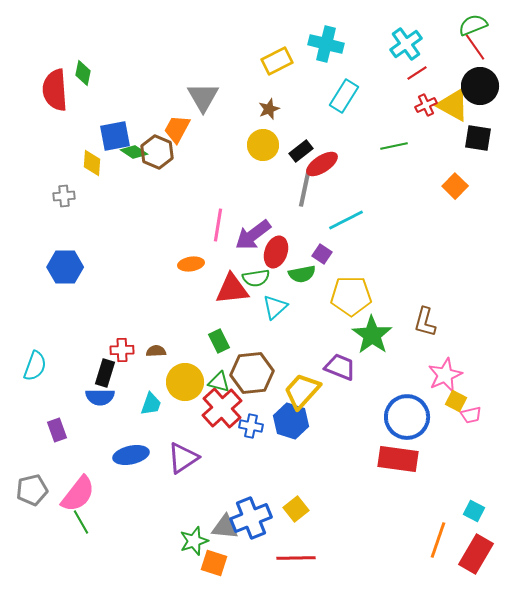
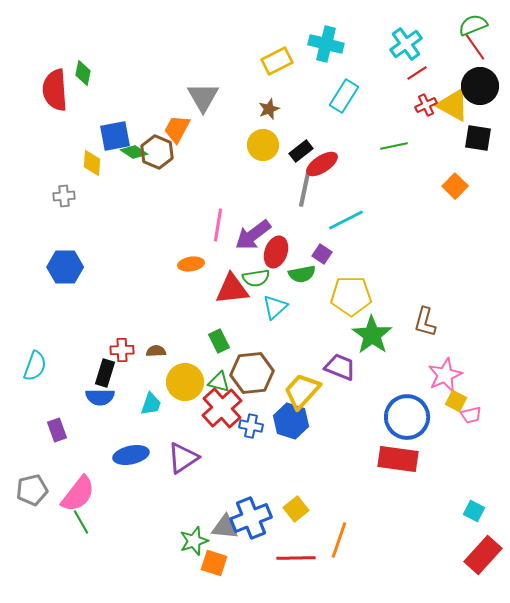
orange line at (438, 540): moved 99 px left
red rectangle at (476, 554): moved 7 px right, 1 px down; rotated 12 degrees clockwise
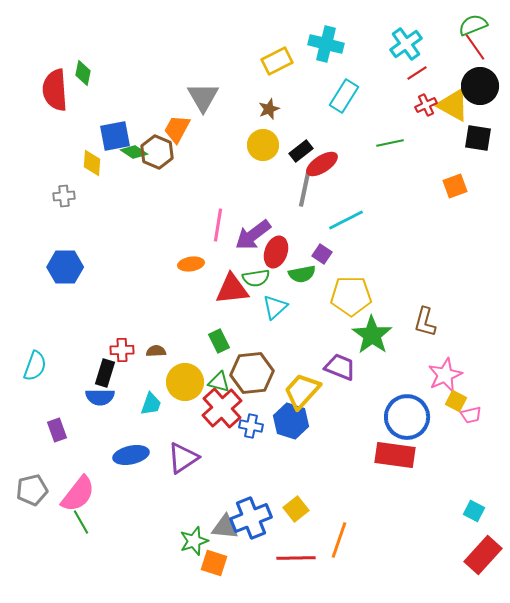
green line at (394, 146): moved 4 px left, 3 px up
orange square at (455, 186): rotated 25 degrees clockwise
red rectangle at (398, 459): moved 3 px left, 4 px up
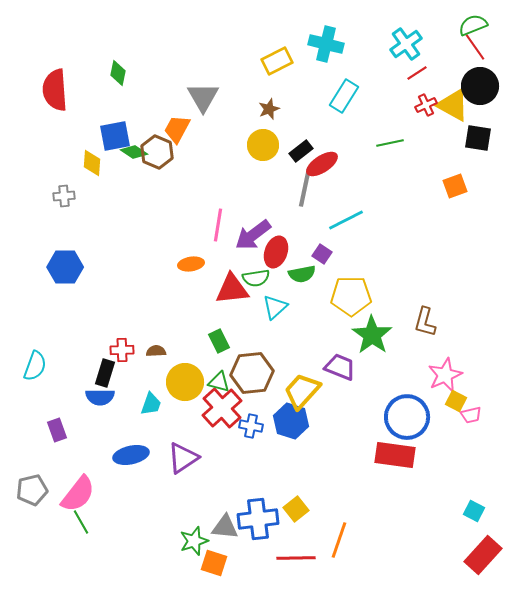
green diamond at (83, 73): moved 35 px right
blue cross at (251, 518): moved 7 px right, 1 px down; rotated 15 degrees clockwise
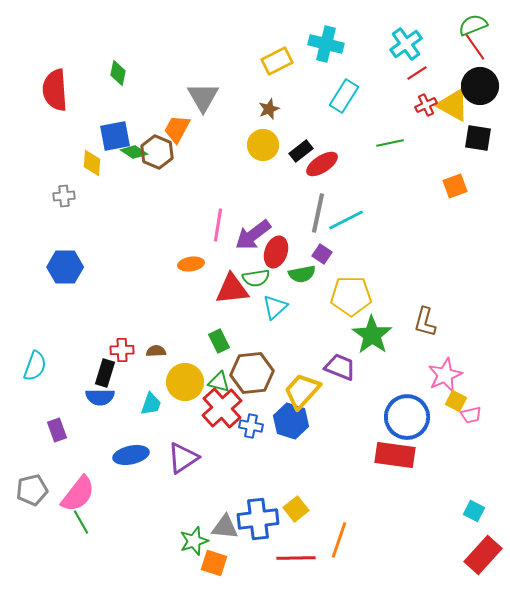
gray line at (305, 187): moved 13 px right, 26 px down
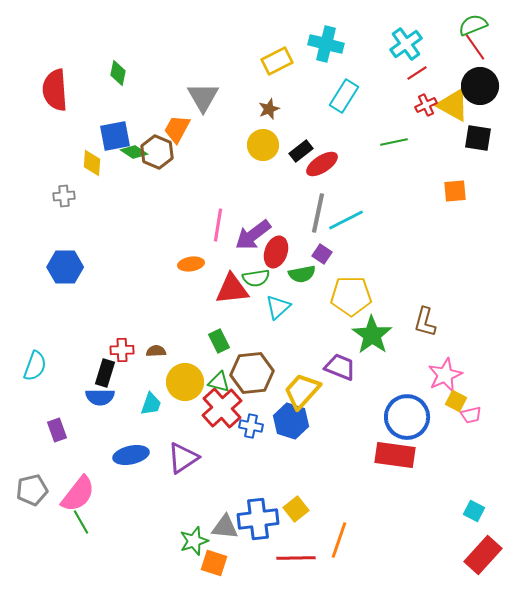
green line at (390, 143): moved 4 px right, 1 px up
orange square at (455, 186): moved 5 px down; rotated 15 degrees clockwise
cyan triangle at (275, 307): moved 3 px right
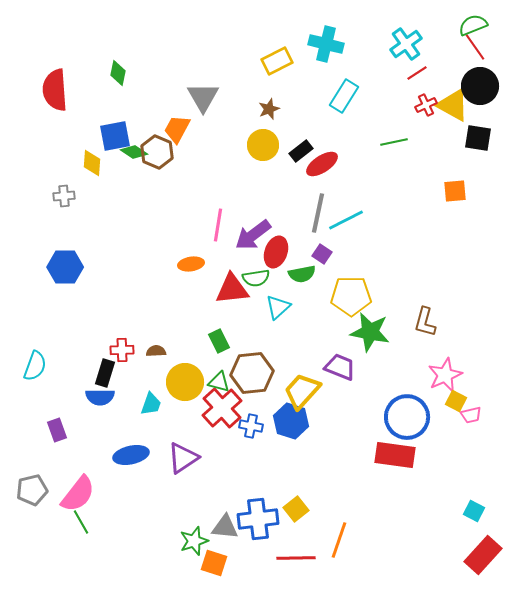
green star at (372, 335): moved 2 px left, 3 px up; rotated 24 degrees counterclockwise
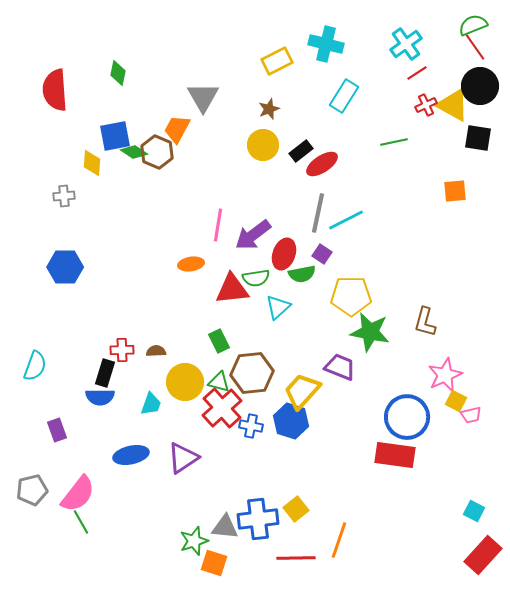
red ellipse at (276, 252): moved 8 px right, 2 px down
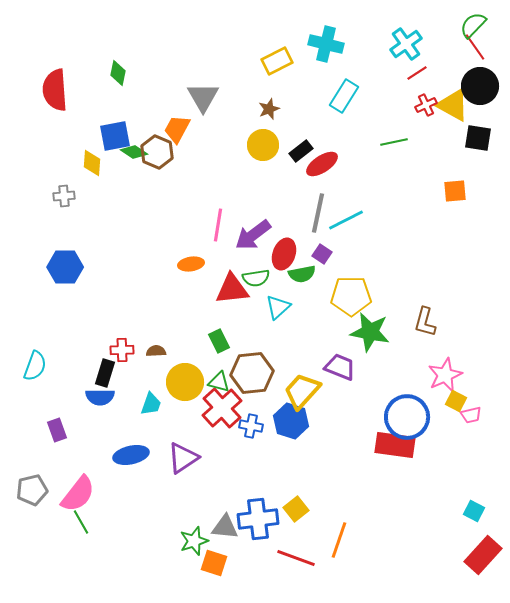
green semicircle at (473, 25): rotated 24 degrees counterclockwise
red rectangle at (395, 455): moved 10 px up
red line at (296, 558): rotated 21 degrees clockwise
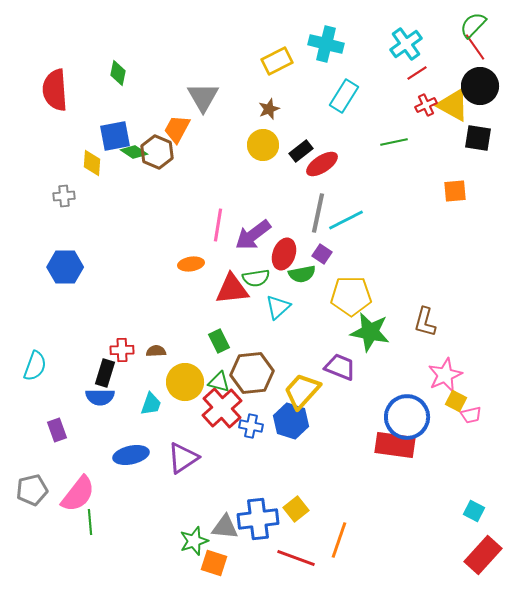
green line at (81, 522): moved 9 px right; rotated 25 degrees clockwise
